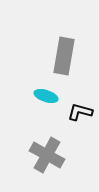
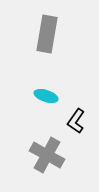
gray rectangle: moved 17 px left, 22 px up
black L-shape: moved 4 px left, 9 px down; rotated 70 degrees counterclockwise
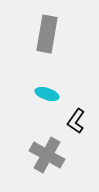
cyan ellipse: moved 1 px right, 2 px up
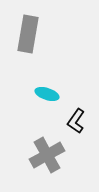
gray rectangle: moved 19 px left
gray cross: rotated 32 degrees clockwise
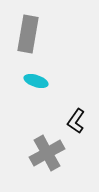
cyan ellipse: moved 11 px left, 13 px up
gray cross: moved 2 px up
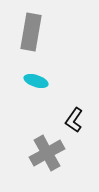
gray rectangle: moved 3 px right, 2 px up
black L-shape: moved 2 px left, 1 px up
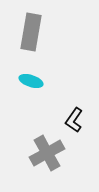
cyan ellipse: moved 5 px left
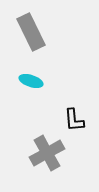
gray rectangle: rotated 36 degrees counterclockwise
black L-shape: rotated 40 degrees counterclockwise
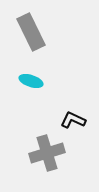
black L-shape: moved 1 px left; rotated 120 degrees clockwise
gray cross: rotated 12 degrees clockwise
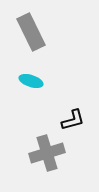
black L-shape: rotated 140 degrees clockwise
